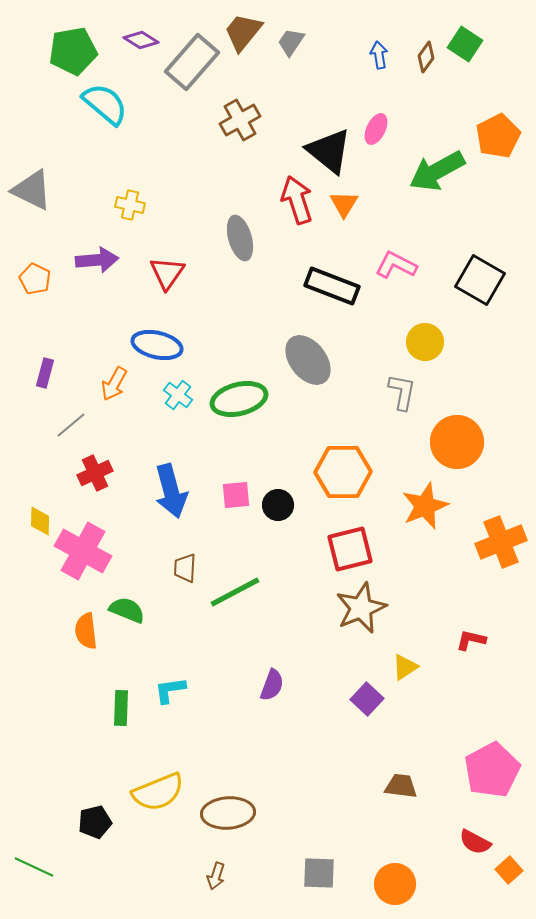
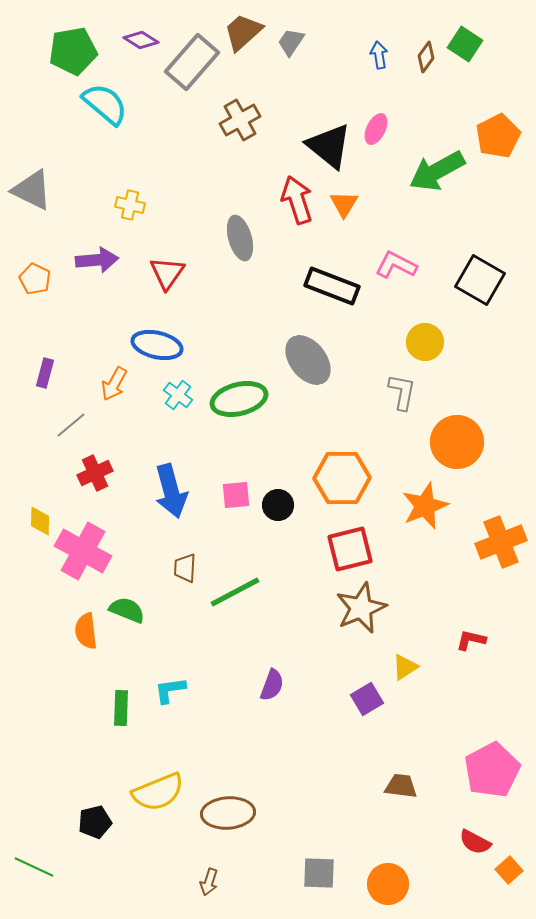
brown trapezoid at (243, 32): rotated 9 degrees clockwise
black triangle at (329, 151): moved 5 px up
orange hexagon at (343, 472): moved 1 px left, 6 px down
purple square at (367, 699): rotated 16 degrees clockwise
brown arrow at (216, 876): moved 7 px left, 6 px down
orange circle at (395, 884): moved 7 px left
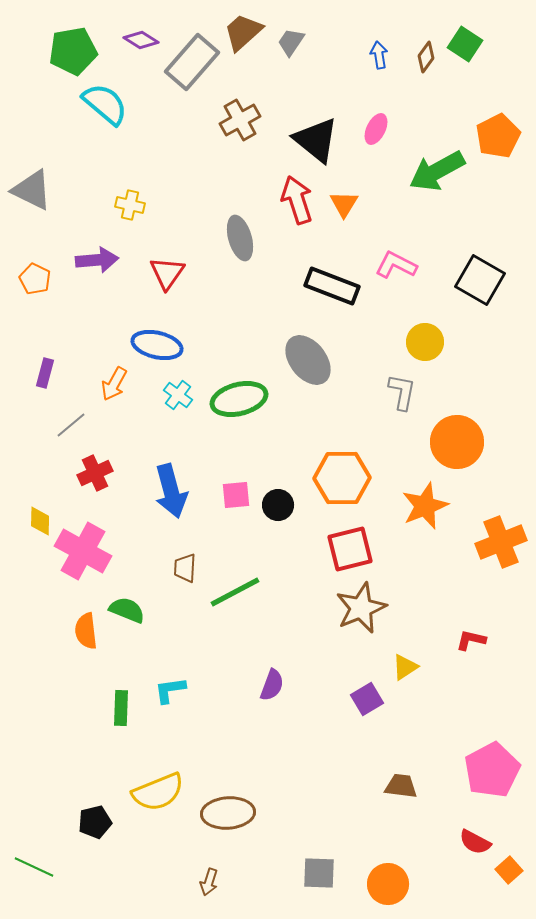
black triangle at (329, 146): moved 13 px left, 6 px up
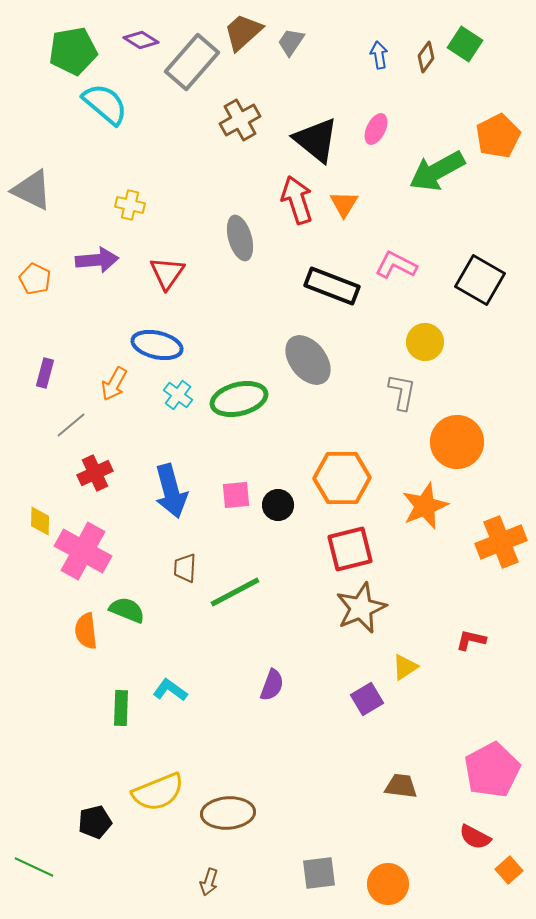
cyan L-shape at (170, 690): rotated 44 degrees clockwise
red semicircle at (475, 842): moved 5 px up
gray square at (319, 873): rotated 9 degrees counterclockwise
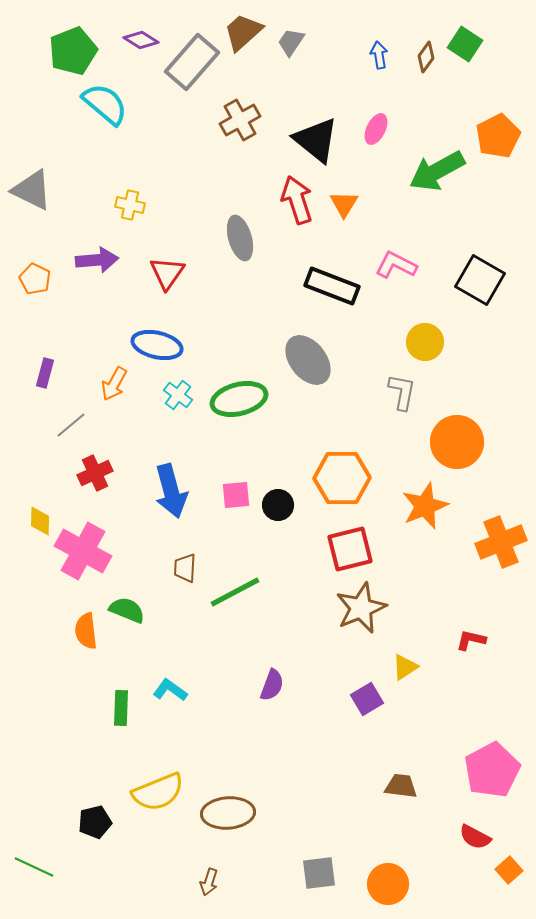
green pentagon at (73, 51): rotated 12 degrees counterclockwise
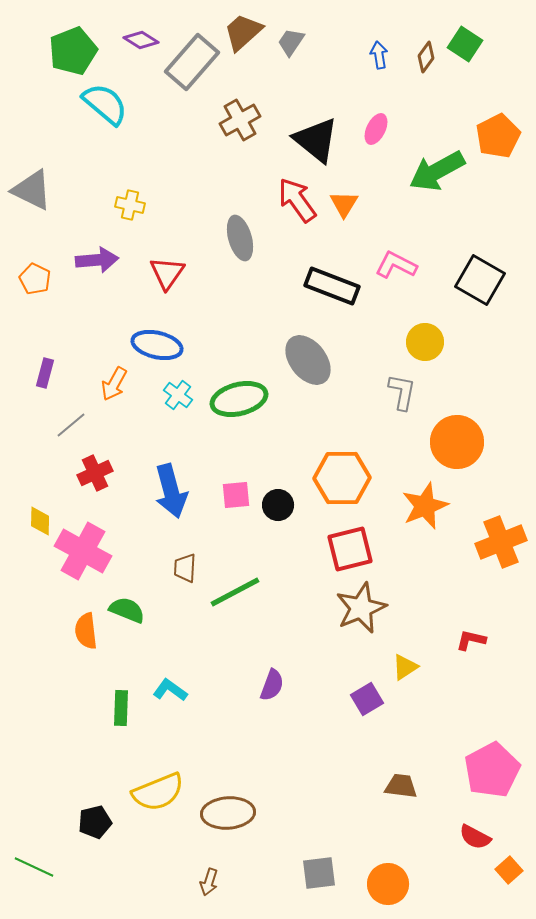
red arrow at (297, 200): rotated 18 degrees counterclockwise
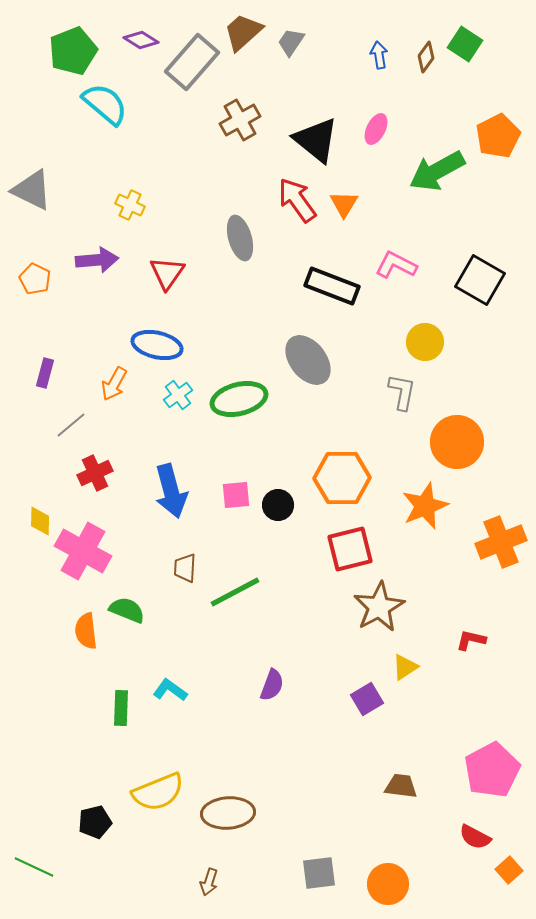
yellow cross at (130, 205): rotated 12 degrees clockwise
cyan cross at (178, 395): rotated 16 degrees clockwise
brown star at (361, 608): moved 18 px right, 1 px up; rotated 6 degrees counterclockwise
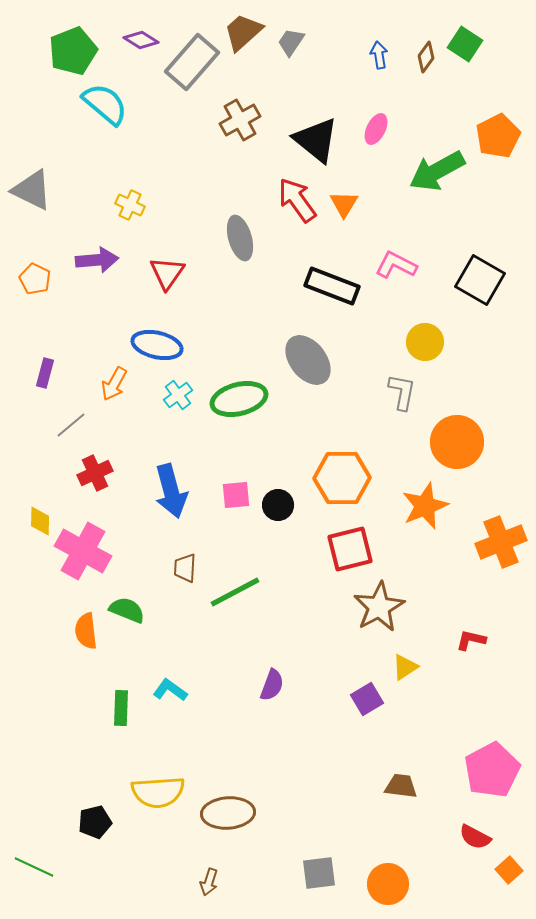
yellow semicircle at (158, 792): rotated 18 degrees clockwise
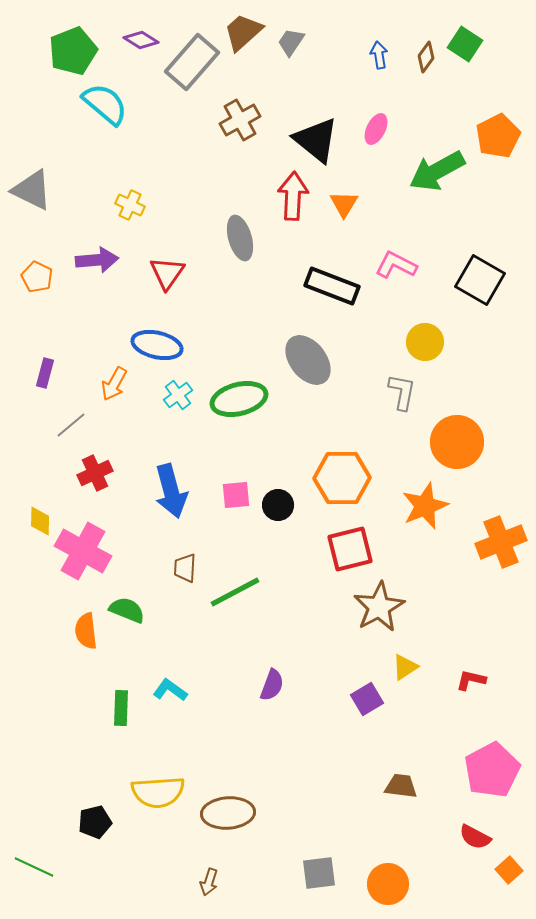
red arrow at (297, 200): moved 4 px left, 4 px up; rotated 39 degrees clockwise
orange pentagon at (35, 279): moved 2 px right, 2 px up
red L-shape at (471, 640): moved 40 px down
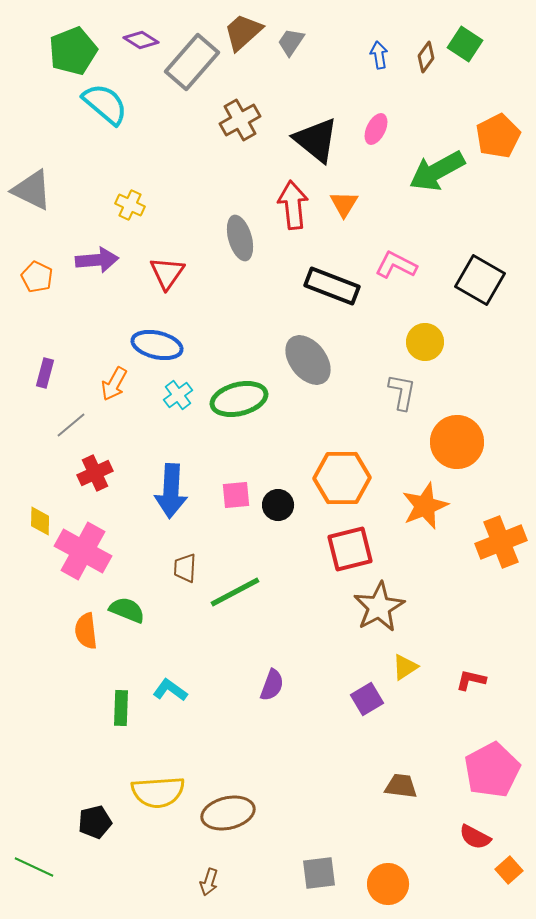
red arrow at (293, 196): moved 9 px down; rotated 9 degrees counterclockwise
blue arrow at (171, 491): rotated 18 degrees clockwise
brown ellipse at (228, 813): rotated 9 degrees counterclockwise
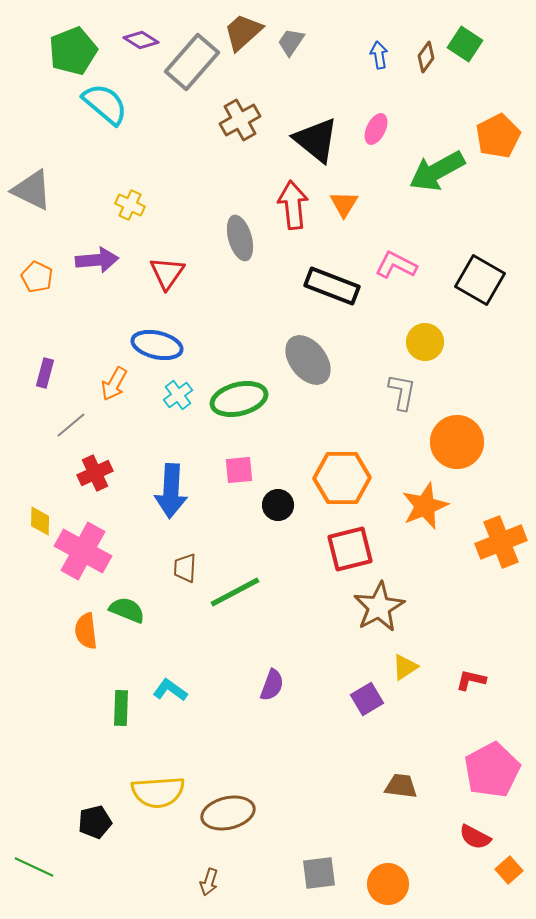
pink square at (236, 495): moved 3 px right, 25 px up
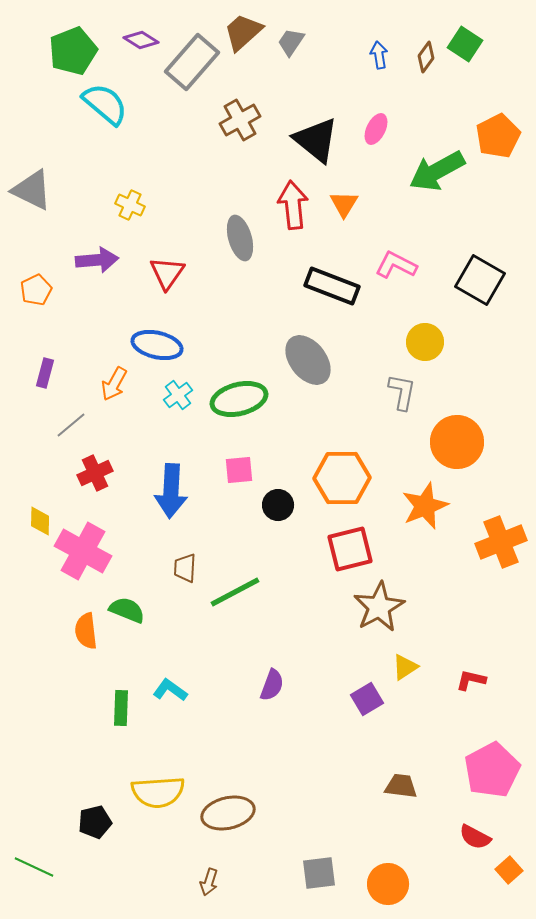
orange pentagon at (37, 277): moved 1 px left, 13 px down; rotated 20 degrees clockwise
